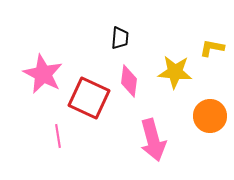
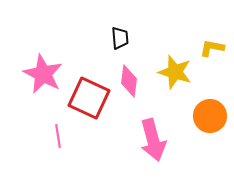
black trapezoid: rotated 10 degrees counterclockwise
yellow star: rotated 12 degrees clockwise
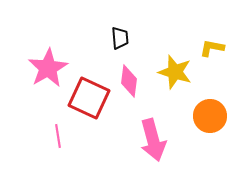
pink star: moved 5 px right, 6 px up; rotated 15 degrees clockwise
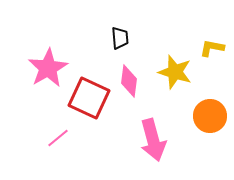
pink line: moved 2 px down; rotated 60 degrees clockwise
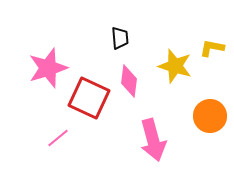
pink star: rotated 12 degrees clockwise
yellow star: moved 6 px up
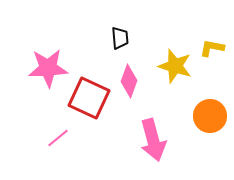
pink star: rotated 15 degrees clockwise
pink diamond: rotated 12 degrees clockwise
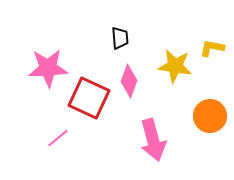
yellow star: rotated 8 degrees counterclockwise
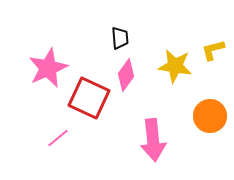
yellow L-shape: moved 1 px right, 2 px down; rotated 25 degrees counterclockwise
pink star: rotated 21 degrees counterclockwise
pink diamond: moved 3 px left, 6 px up; rotated 16 degrees clockwise
pink arrow: rotated 9 degrees clockwise
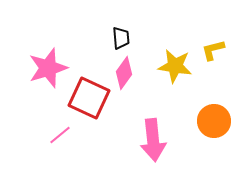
black trapezoid: moved 1 px right
pink star: rotated 6 degrees clockwise
pink diamond: moved 2 px left, 2 px up
orange circle: moved 4 px right, 5 px down
pink line: moved 2 px right, 3 px up
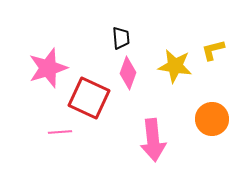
pink diamond: moved 4 px right; rotated 16 degrees counterclockwise
orange circle: moved 2 px left, 2 px up
pink line: moved 3 px up; rotated 35 degrees clockwise
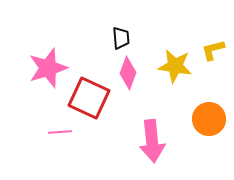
orange circle: moved 3 px left
pink arrow: moved 1 px left, 1 px down
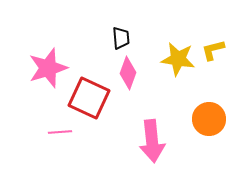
yellow star: moved 3 px right, 7 px up
